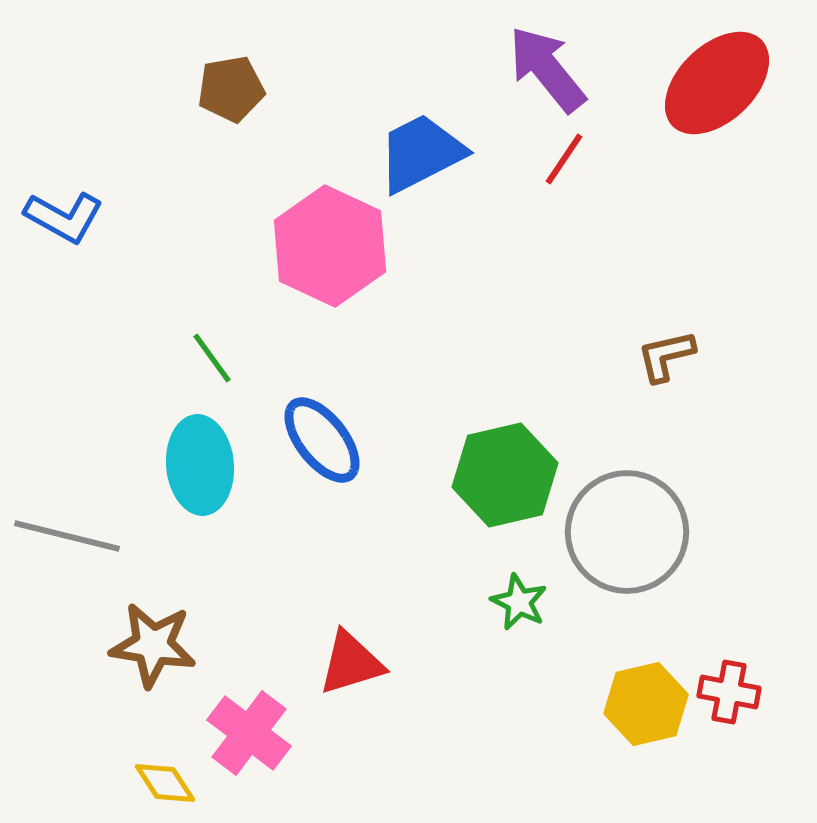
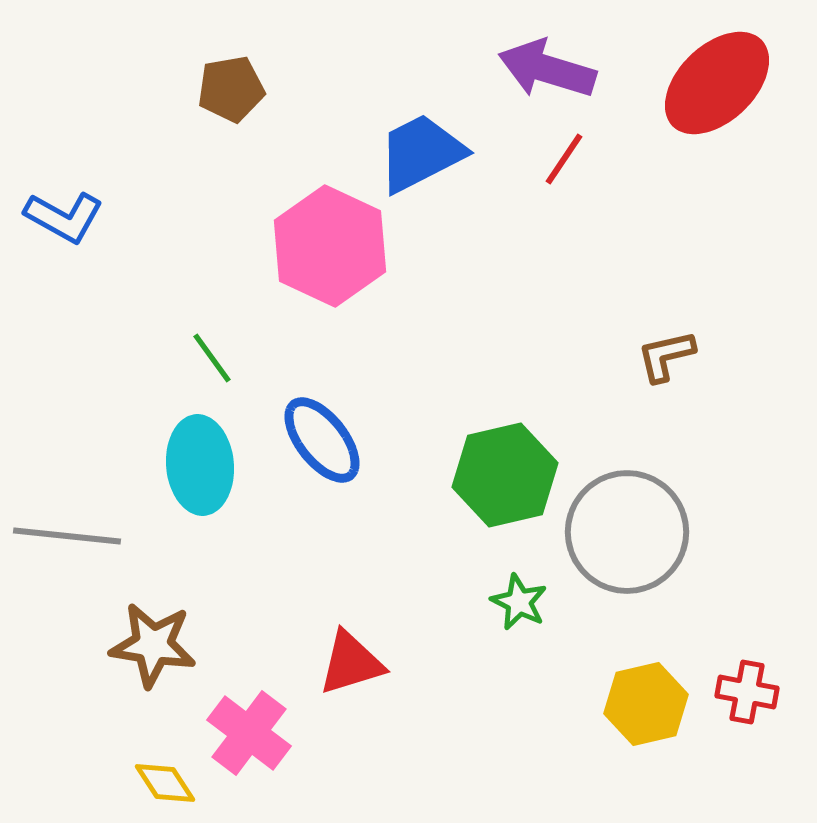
purple arrow: rotated 34 degrees counterclockwise
gray line: rotated 8 degrees counterclockwise
red cross: moved 18 px right
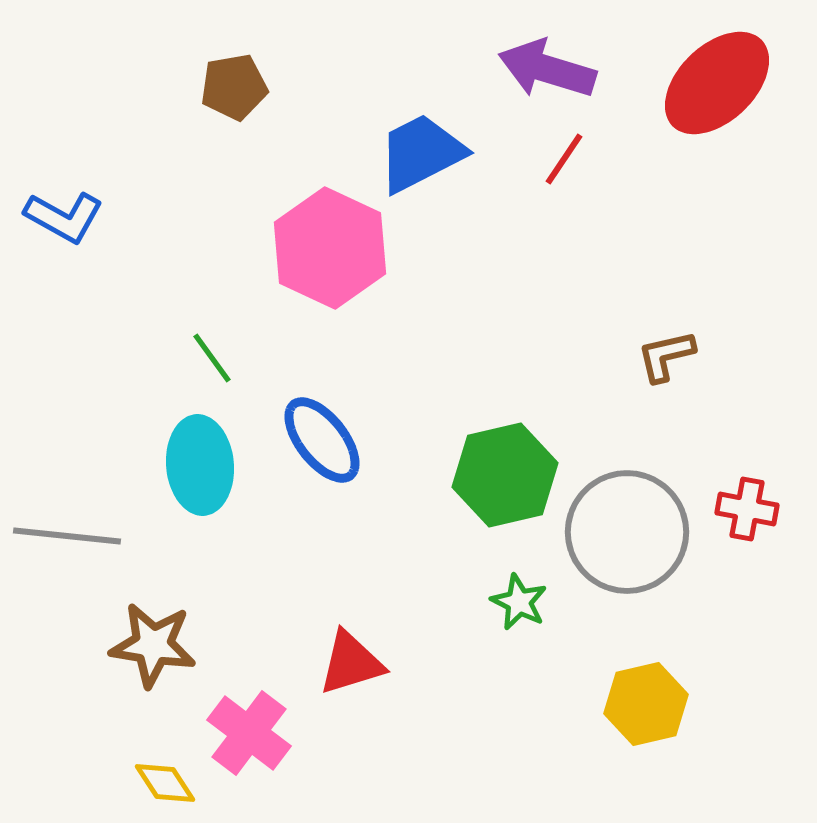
brown pentagon: moved 3 px right, 2 px up
pink hexagon: moved 2 px down
red cross: moved 183 px up
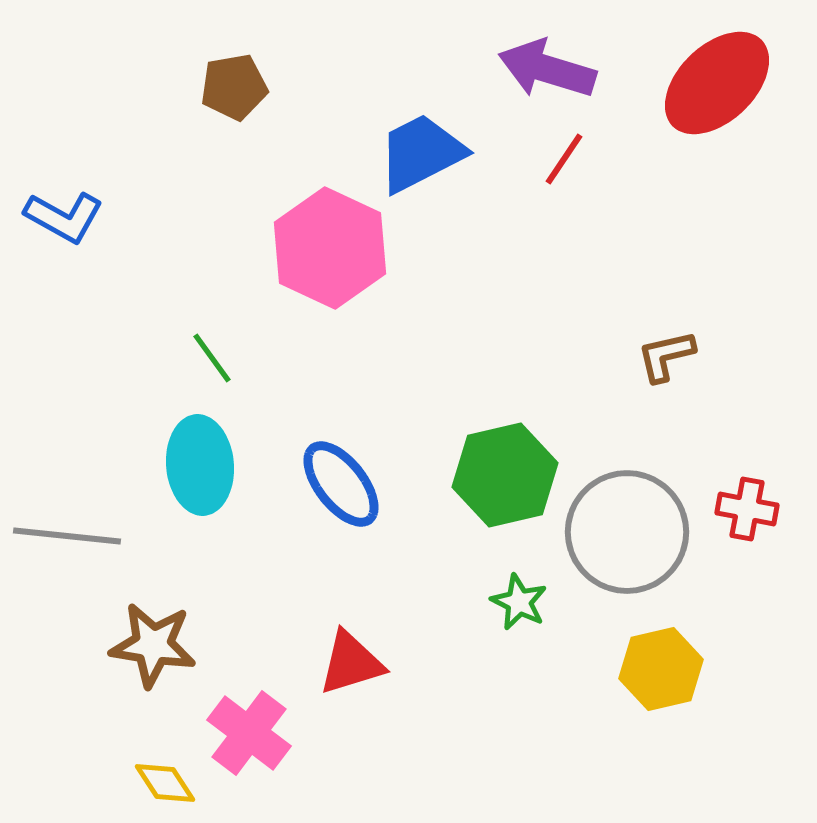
blue ellipse: moved 19 px right, 44 px down
yellow hexagon: moved 15 px right, 35 px up
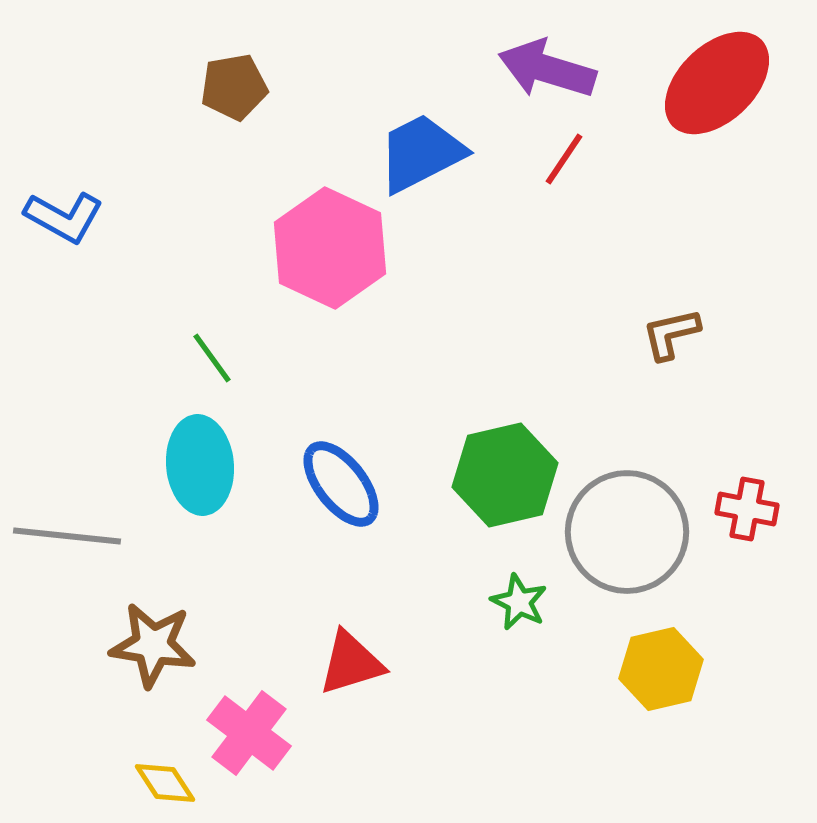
brown L-shape: moved 5 px right, 22 px up
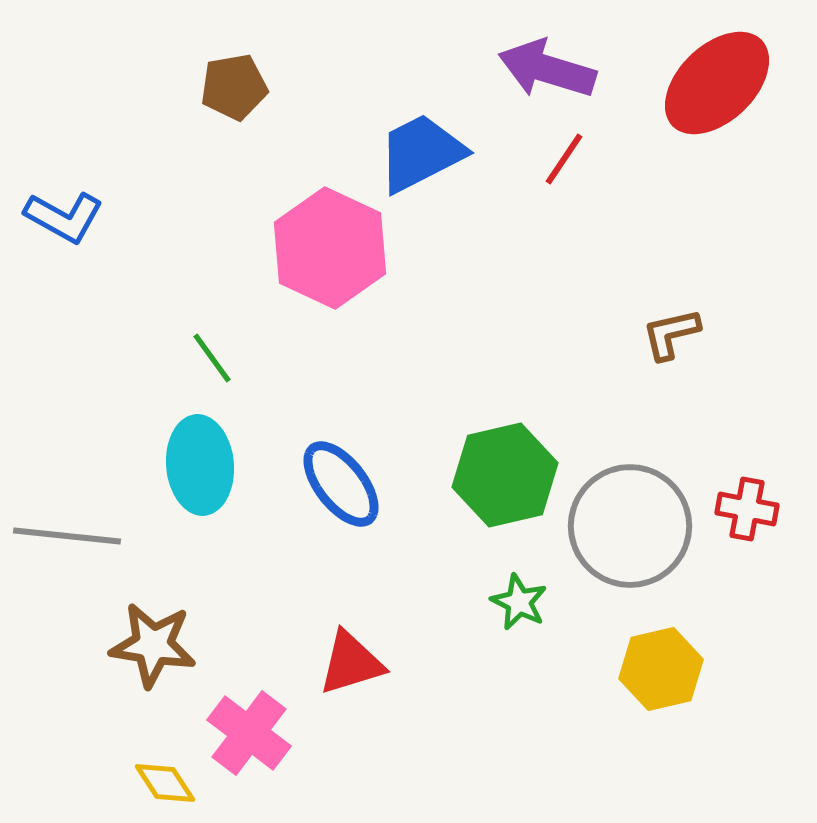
gray circle: moved 3 px right, 6 px up
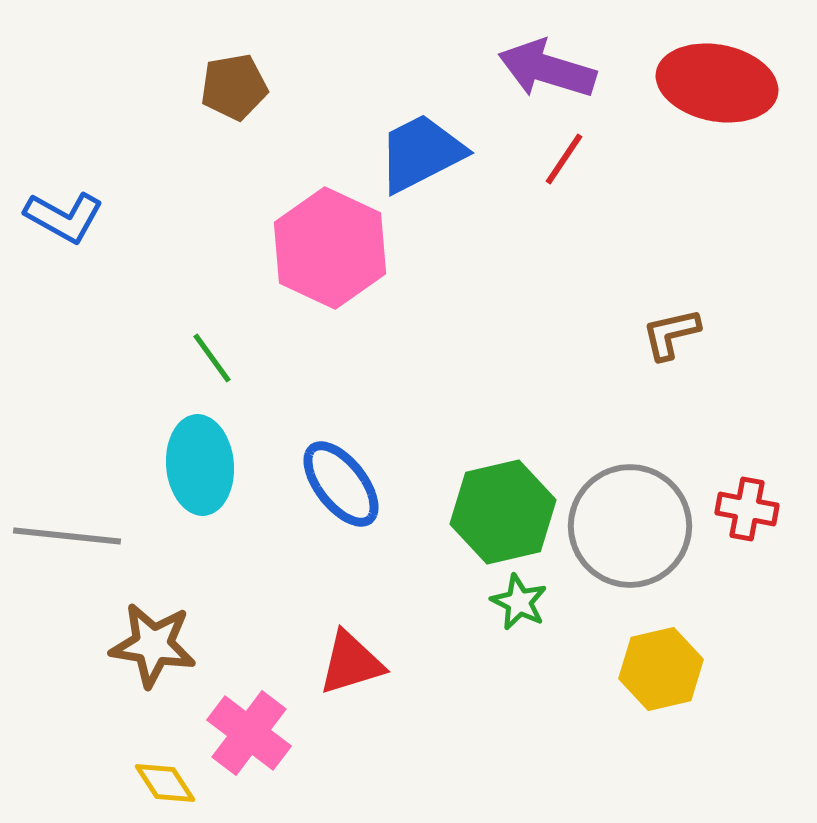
red ellipse: rotated 55 degrees clockwise
green hexagon: moved 2 px left, 37 px down
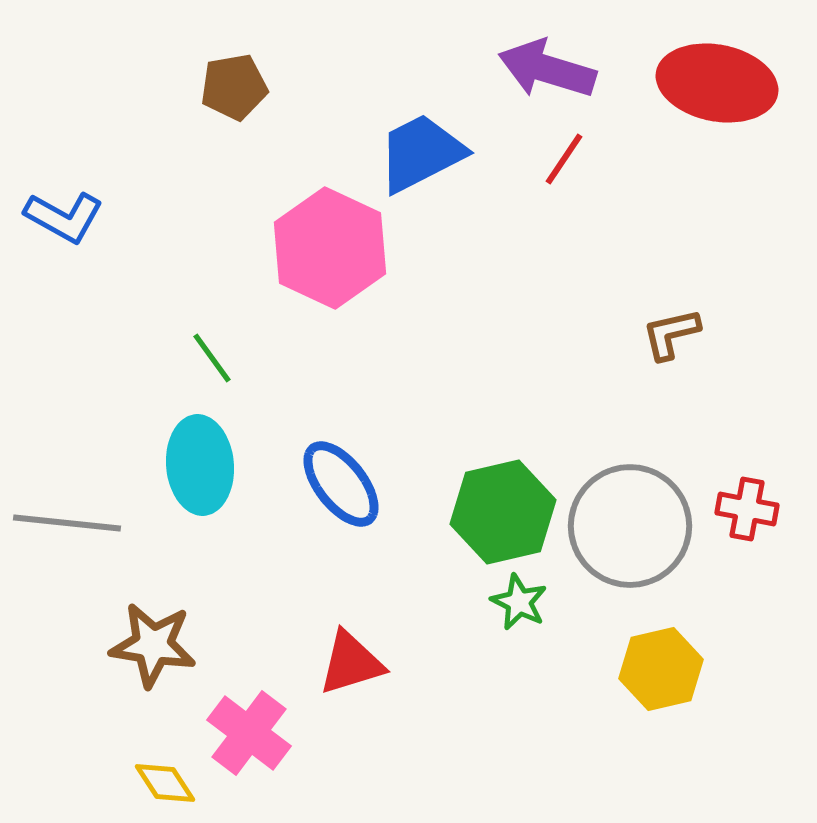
gray line: moved 13 px up
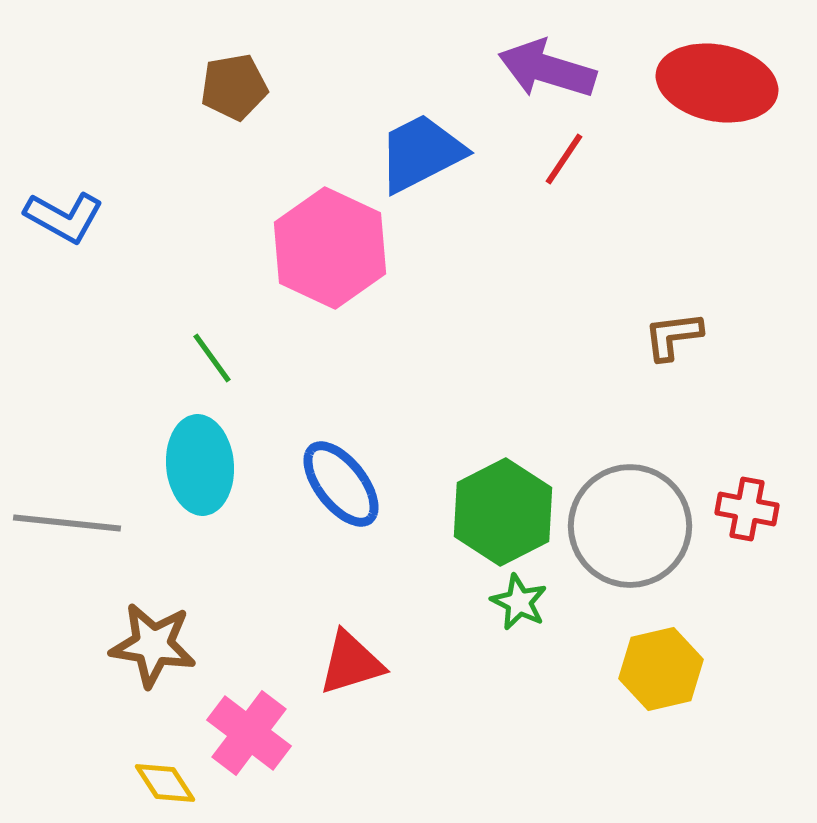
brown L-shape: moved 2 px right, 2 px down; rotated 6 degrees clockwise
green hexagon: rotated 14 degrees counterclockwise
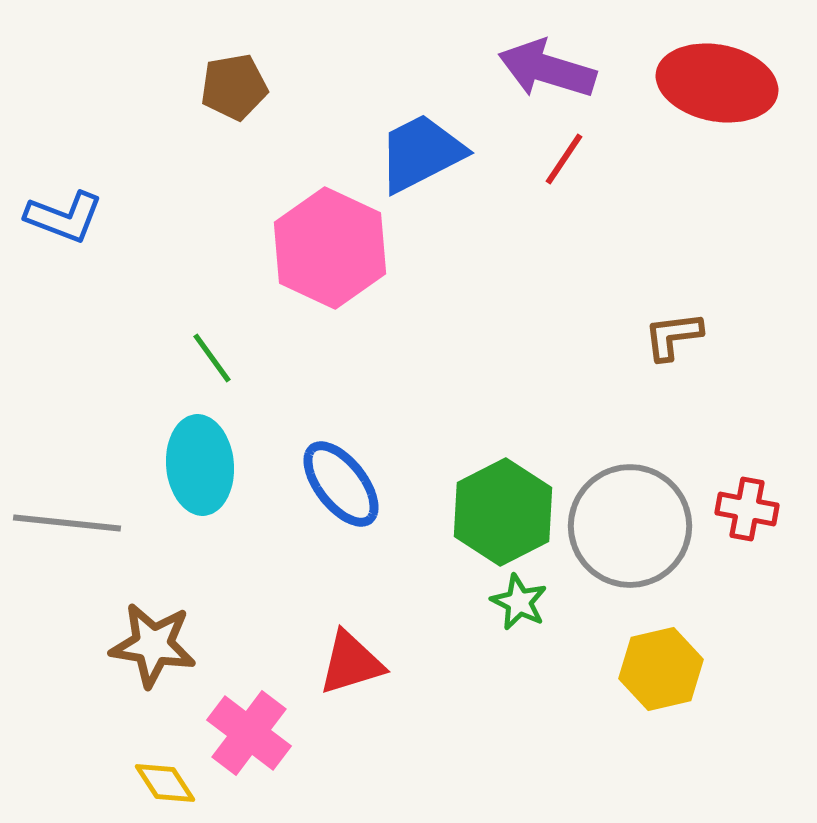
blue L-shape: rotated 8 degrees counterclockwise
